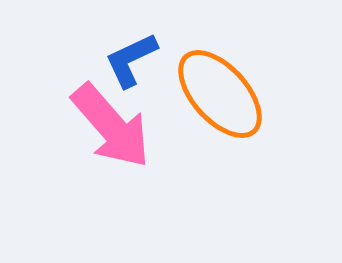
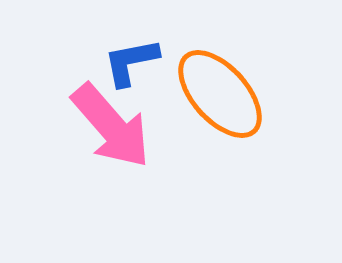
blue L-shape: moved 2 px down; rotated 14 degrees clockwise
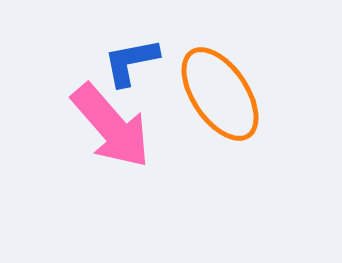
orange ellipse: rotated 8 degrees clockwise
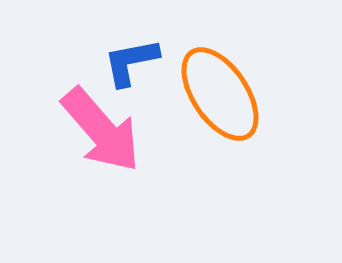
pink arrow: moved 10 px left, 4 px down
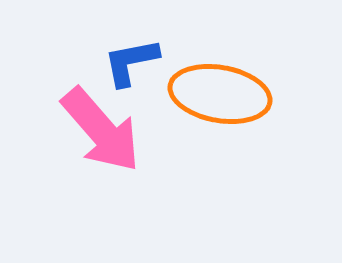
orange ellipse: rotated 46 degrees counterclockwise
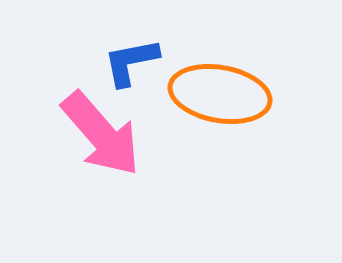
pink arrow: moved 4 px down
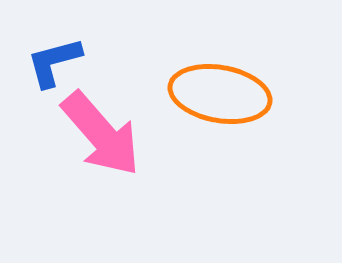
blue L-shape: moved 77 px left; rotated 4 degrees counterclockwise
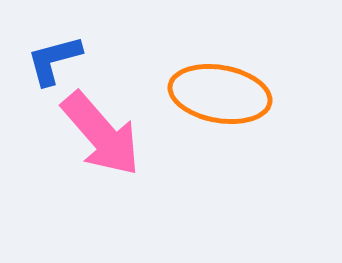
blue L-shape: moved 2 px up
